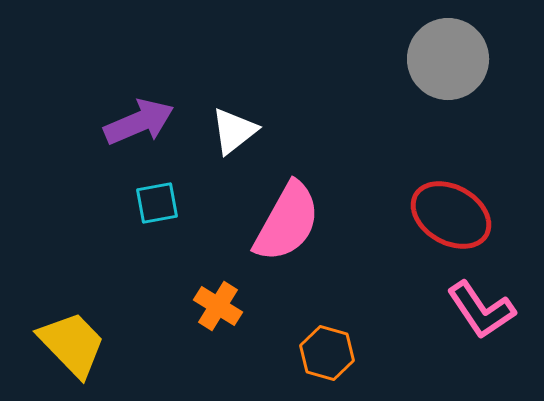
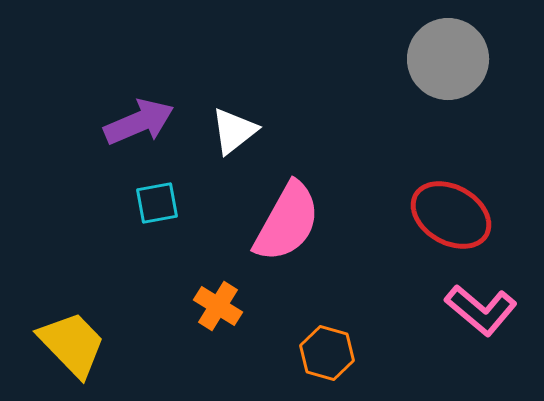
pink L-shape: rotated 16 degrees counterclockwise
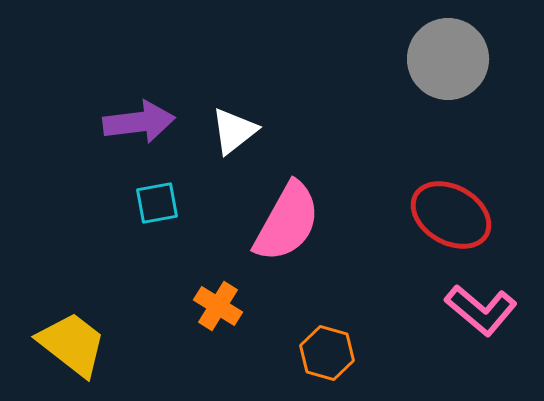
purple arrow: rotated 16 degrees clockwise
yellow trapezoid: rotated 8 degrees counterclockwise
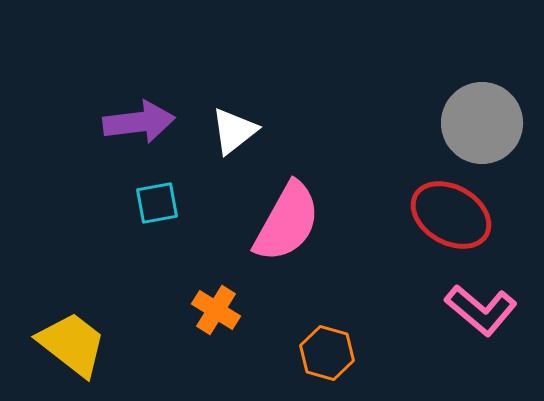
gray circle: moved 34 px right, 64 px down
orange cross: moved 2 px left, 4 px down
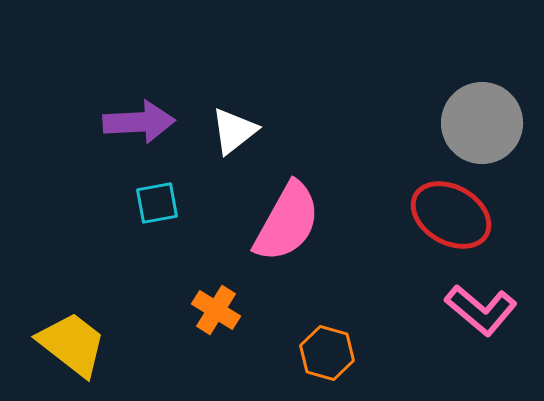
purple arrow: rotated 4 degrees clockwise
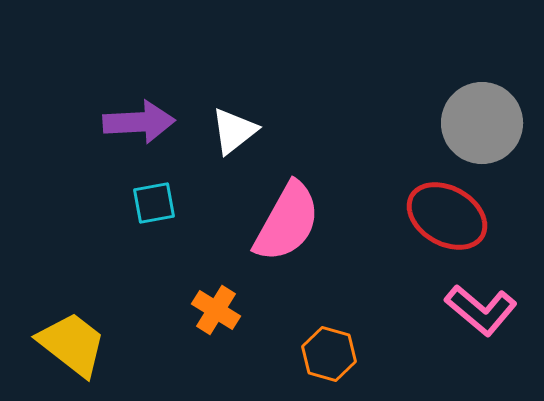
cyan square: moved 3 px left
red ellipse: moved 4 px left, 1 px down
orange hexagon: moved 2 px right, 1 px down
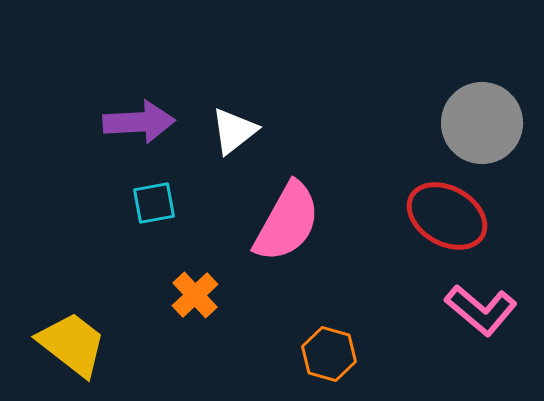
orange cross: moved 21 px left, 15 px up; rotated 15 degrees clockwise
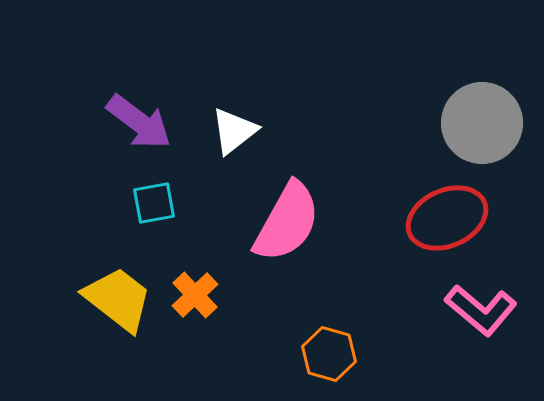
purple arrow: rotated 40 degrees clockwise
red ellipse: moved 2 px down; rotated 54 degrees counterclockwise
yellow trapezoid: moved 46 px right, 45 px up
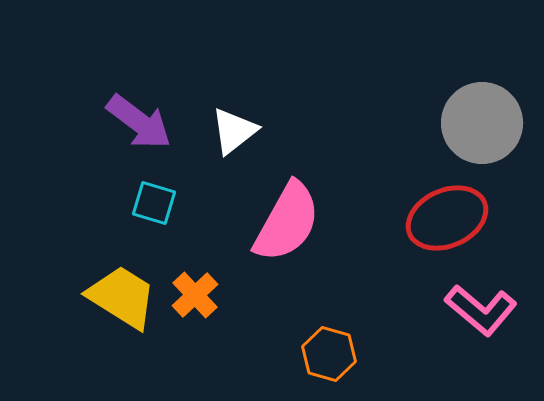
cyan square: rotated 27 degrees clockwise
yellow trapezoid: moved 4 px right, 2 px up; rotated 6 degrees counterclockwise
